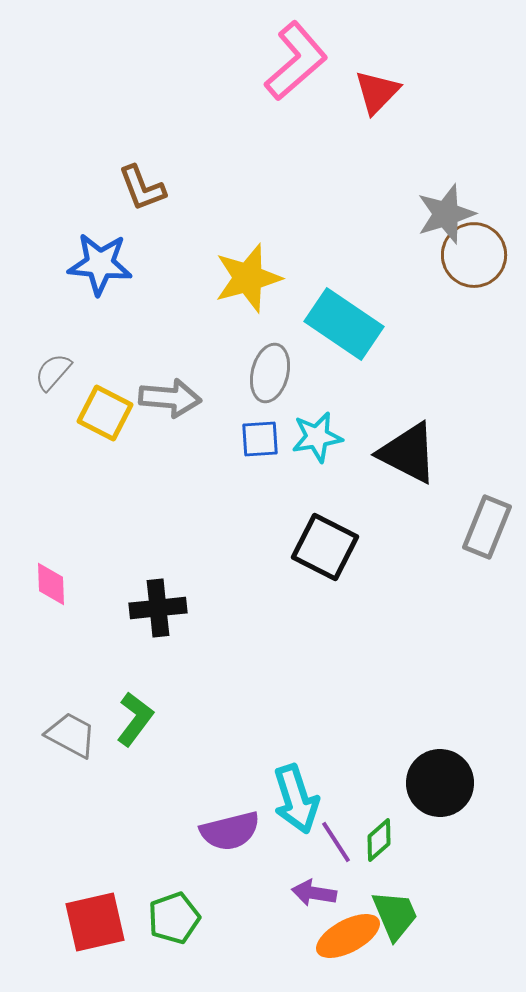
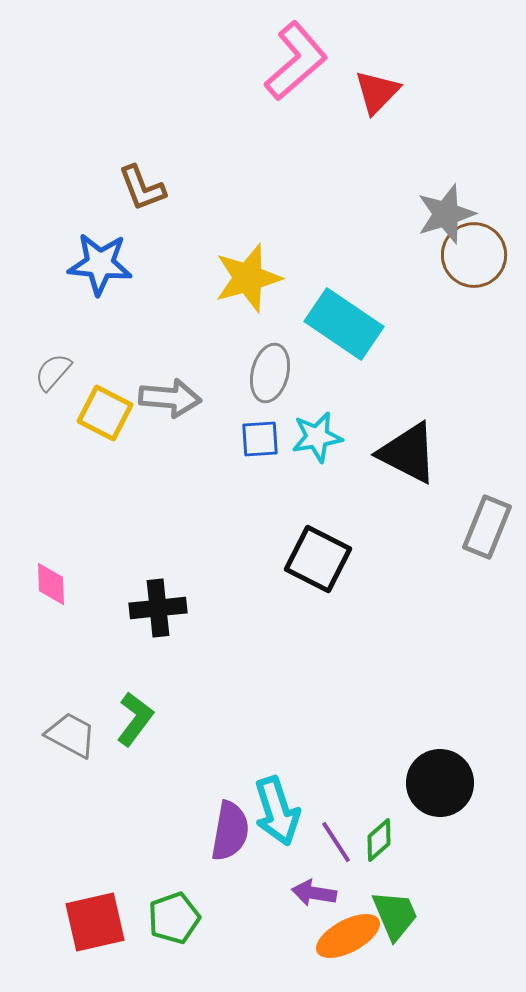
black square: moved 7 px left, 12 px down
cyan arrow: moved 19 px left, 12 px down
purple semicircle: rotated 66 degrees counterclockwise
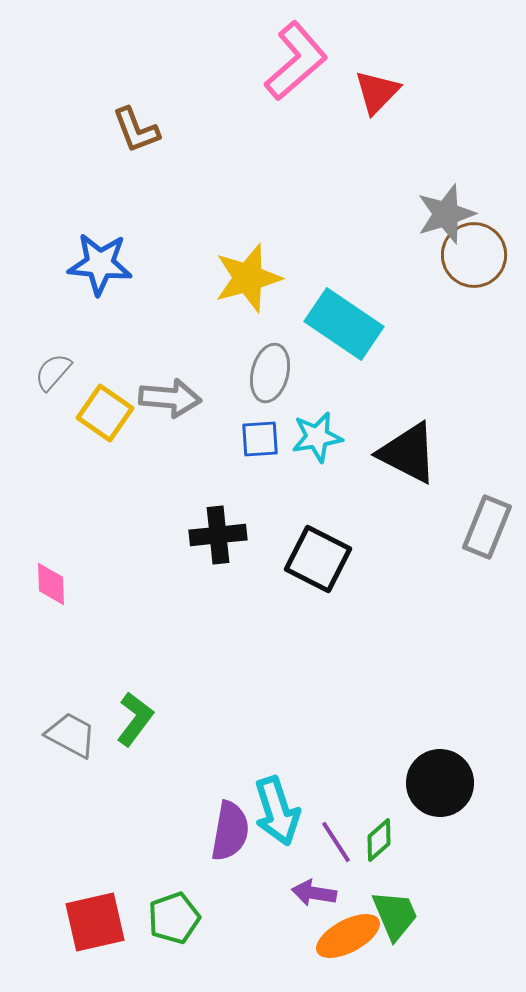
brown L-shape: moved 6 px left, 58 px up
yellow square: rotated 8 degrees clockwise
black cross: moved 60 px right, 73 px up
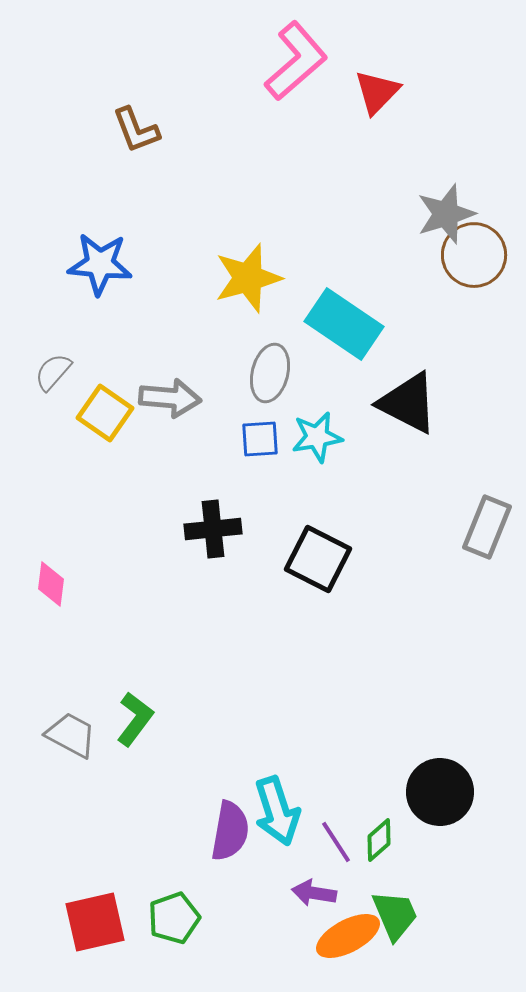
black triangle: moved 50 px up
black cross: moved 5 px left, 6 px up
pink diamond: rotated 9 degrees clockwise
black circle: moved 9 px down
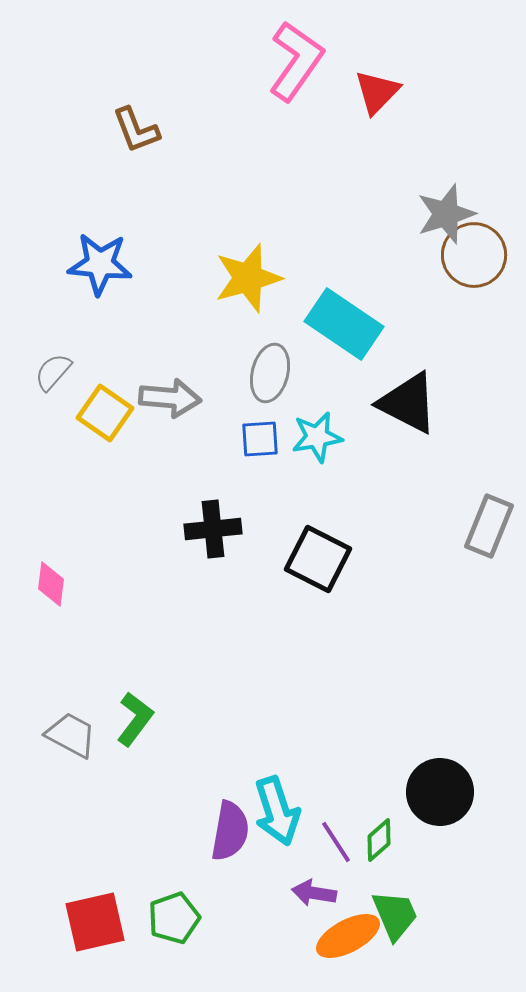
pink L-shape: rotated 14 degrees counterclockwise
gray rectangle: moved 2 px right, 1 px up
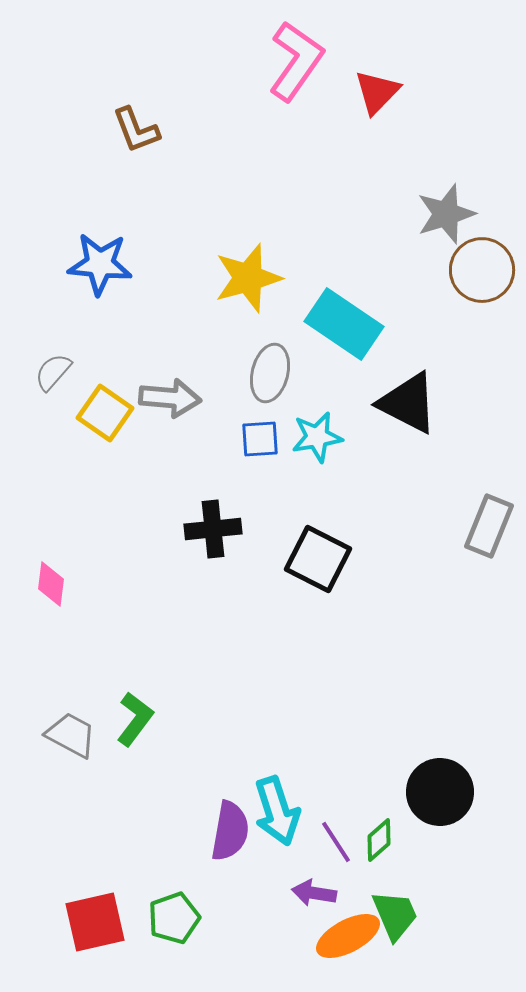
brown circle: moved 8 px right, 15 px down
